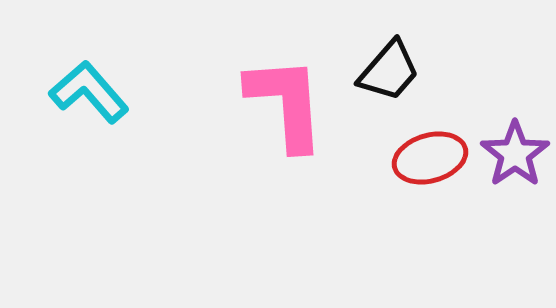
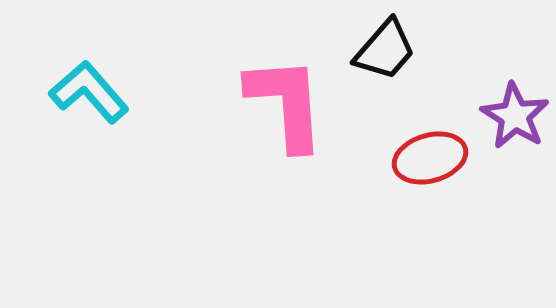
black trapezoid: moved 4 px left, 21 px up
purple star: moved 38 px up; rotated 6 degrees counterclockwise
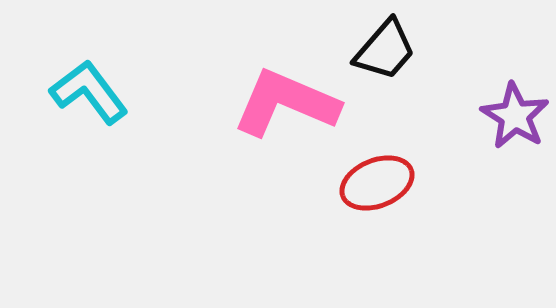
cyan L-shape: rotated 4 degrees clockwise
pink L-shape: rotated 63 degrees counterclockwise
red ellipse: moved 53 px left, 25 px down; rotated 6 degrees counterclockwise
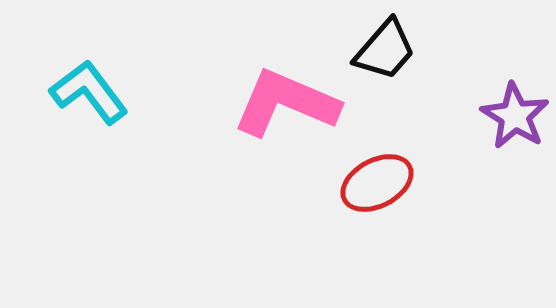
red ellipse: rotated 6 degrees counterclockwise
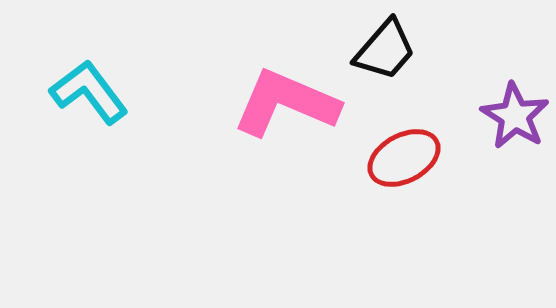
red ellipse: moved 27 px right, 25 px up
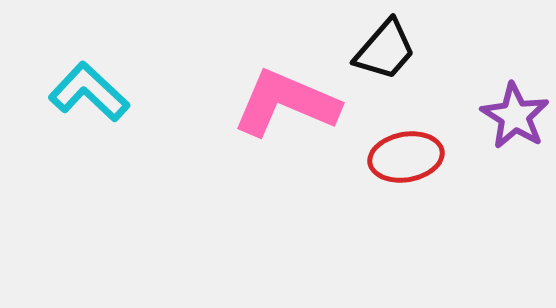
cyan L-shape: rotated 10 degrees counterclockwise
red ellipse: moved 2 px right, 1 px up; rotated 18 degrees clockwise
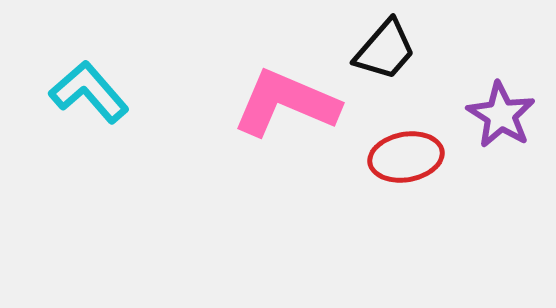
cyan L-shape: rotated 6 degrees clockwise
purple star: moved 14 px left, 1 px up
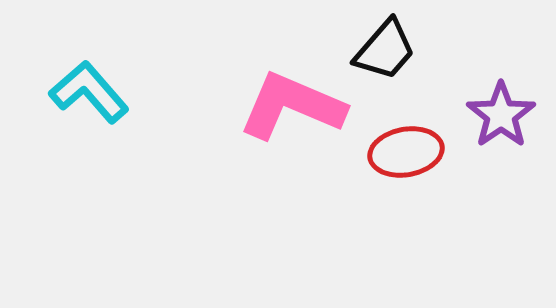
pink L-shape: moved 6 px right, 3 px down
purple star: rotated 6 degrees clockwise
red ellipse: moved 5 px up
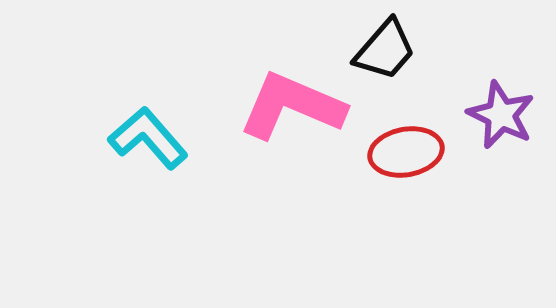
cyan L-shape: moved 59 px right, 46 px down
purple star: rotated 12 degrees counterclockwise
